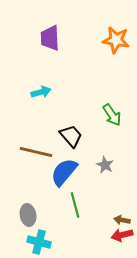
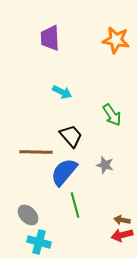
cyan arrow: moved 21 px right; rotated 42 degrees clockwise
brown line: rotated 12 degrees counterclockwise
gray star: rotated 12 degrees counterclockwise
gray ellipse: rotated 35 degrees counterclockwise
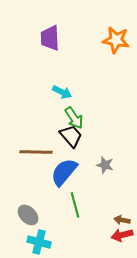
green arrow: moved 38 px left, 3 px down
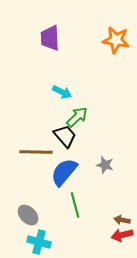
green arrow: moved 3 px right, 1 px up; rotated 100 degrees counterclockwise
black trapezoid: moved 6 px left
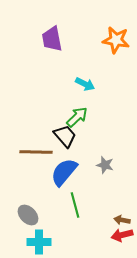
purple trapezoid: moved 2 px right, 1 px down; rotated 8 degrees counterclockwise
cyan arrow: moved 23 px right, 8 px up
cyan cross: rotated 15 degrees counterclockwise
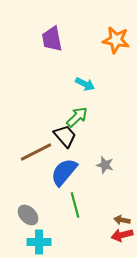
brown line: rotated 28 degrees counterclockwise
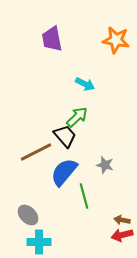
green line: moved 9 px right, 9 px up
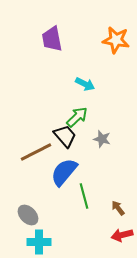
gray star: moved 3 px left, 26 px up
brown arrow: moved 4 px left, 12 px up; rotated 42 degrees clockwise
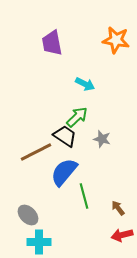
purple trapezoid: moved 4 px down
black trapezoid: rotated 15 degrees counterclockwise
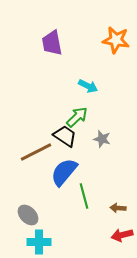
cyan arrow: moved 3 px right, 2 px down
brown arrow: rotated 49 degrees counterclockwise
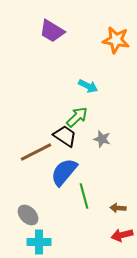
purple trapezoid: moved 12 px up; rotated 48 degrees counterclockwise
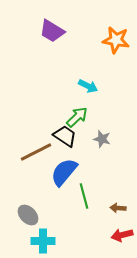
cyan cross: moved 4 px right, 1 px up
